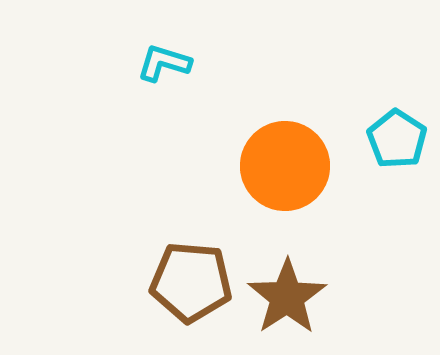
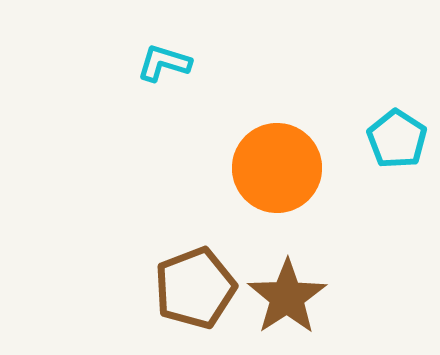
orange circle: moved 8 px left, 2 px down
brown pentagon: moved 4 px right, 6 px down; rotated 26 degrees counterclockwise
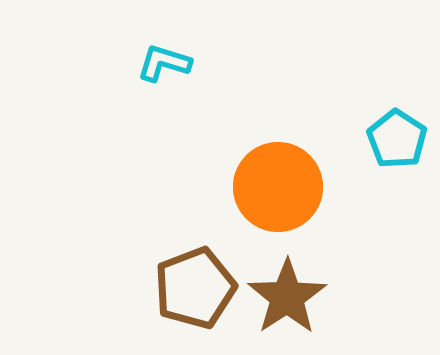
orange circle: moved 1 px right, 19 px down
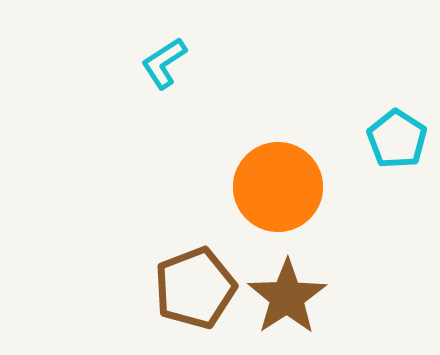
cyan L-shape: rotated 50 degrees counterclockwise
